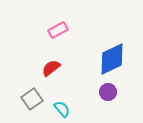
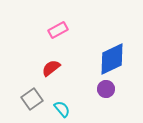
purple circle: moved 2 px left, 3 px up
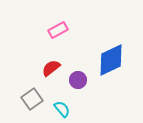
blue diamond: moved 1 px left, 1 px down
purple circle: moved 28 px left, 9 px up
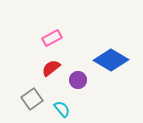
pink rectangle: moved 6 px left, 8 px down
blue diamond: rotated 56 degrees clockwise
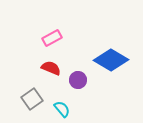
red semicircle: rotated 60 degrees clockwise
